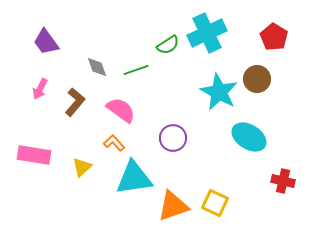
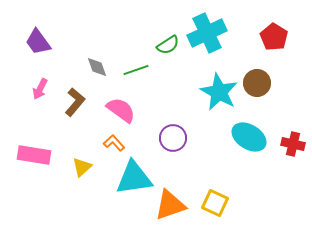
purple trapezoid: moved 8 px left
brown circle: moved 4 px down
red cross: moved 10 px right, 37 px up
orange triangle: moved 3 px left, 1 px up
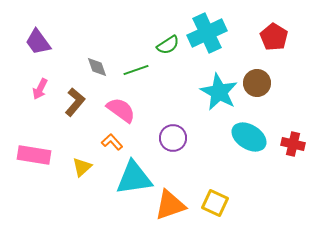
orange L-shape: moved 2 px left, 1 px up
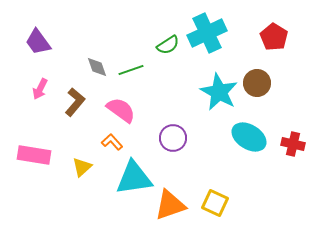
green line: moved 5 px left
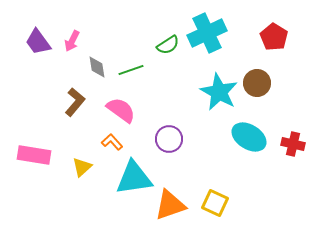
gray diamond: rotated 10 degrees clockwise
pink arrow: moved 32 px right, 48 px up
purple circle: moved 4 px left, 1 px down
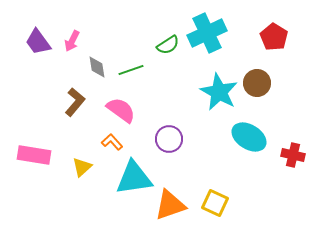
red cross: moved 11 px down
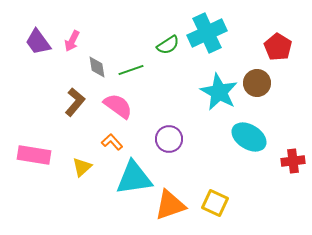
red pentagon: moved 4 px right, 10 px down
pink semicircle: moved 3 px left, 4 px up
red cross: moved 6 px down; rotated 20 degrees counterclockwise
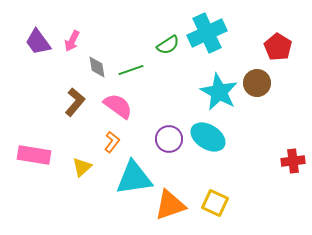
cyan ellipse: moved 41 px left
orange L-shape: rotated 80 degrees clockwise
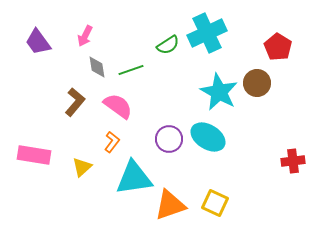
pink arrow: moved 13 px right, 5 px up
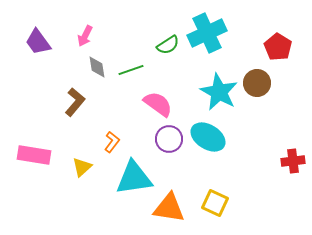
pink semicircle: moved 40 px right, 2 px up
orange triangle: moved 1 px left, 3 px down; rotated 28 degrees clockwise
